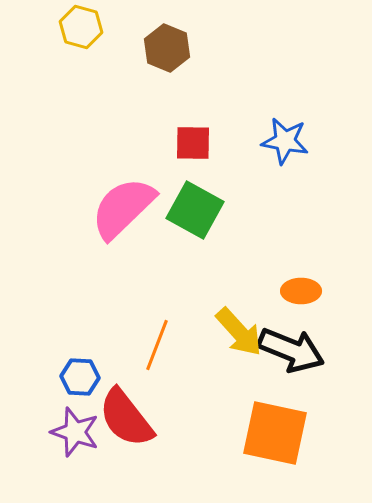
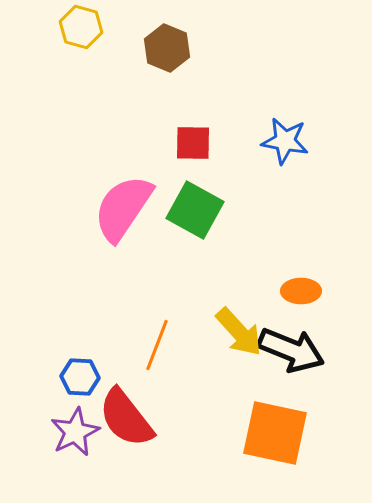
pink semicircle: rotated 12 degrees counterclockwise
purple star: rotated 27 degrees clockwise
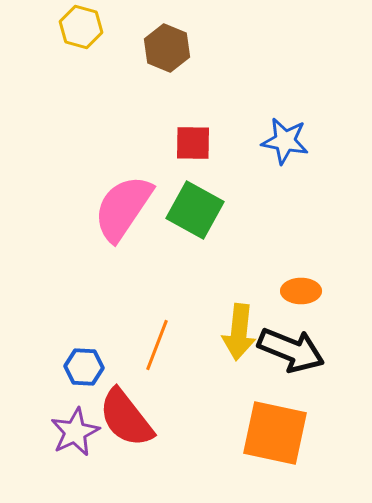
yellow arrow: rotated 48 degrees clockwise
blue hexagon: moved 4 px right, 10 px up
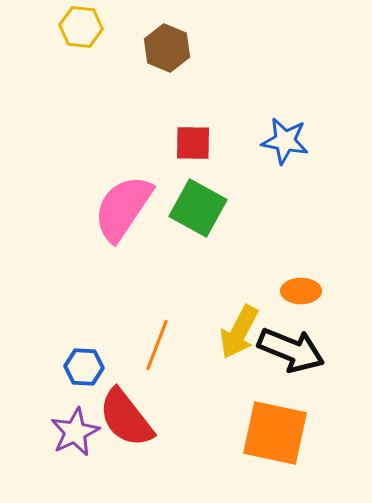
yellow hexagon: rotated 9 degrees counterclockwise
green square: moved 3 px right, 2 px up
yellow arrow: rotated 22 degrees clockwise
